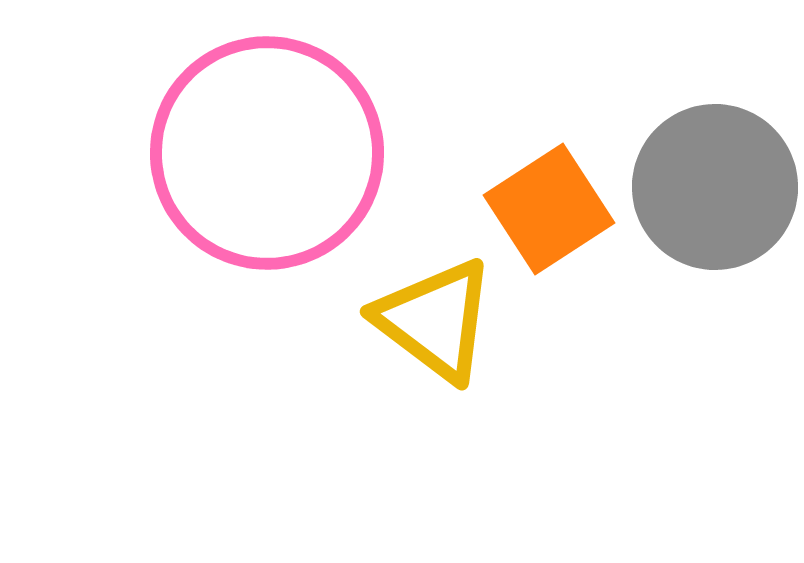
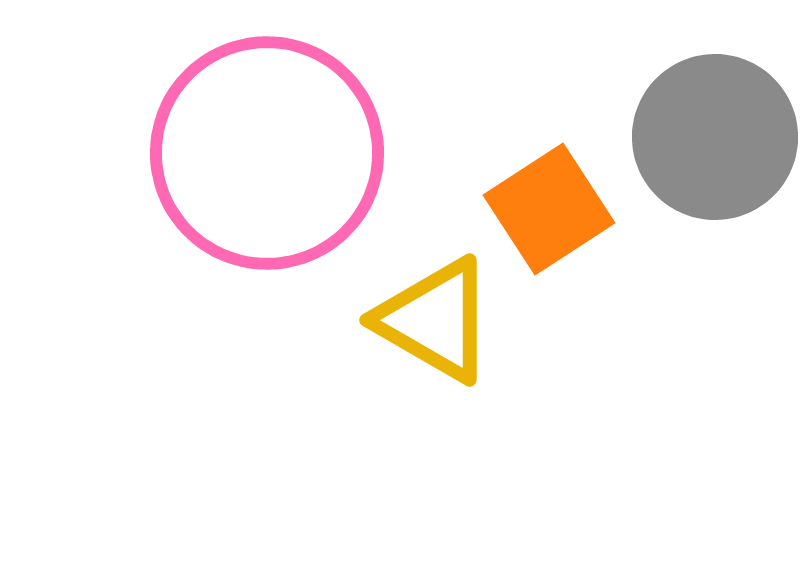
gray circle: moved 50 px up
yellow triangle: rotated 7 degrees counterclockwise
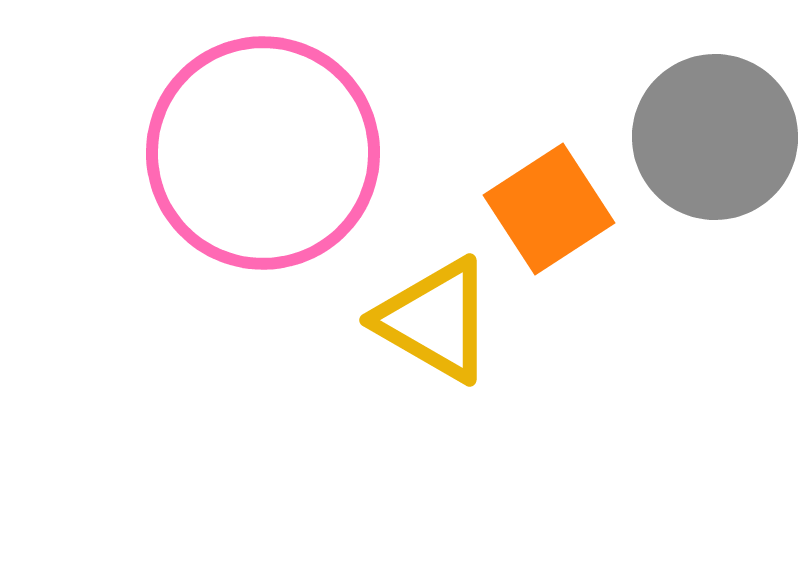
pink circle: moved 4 px left
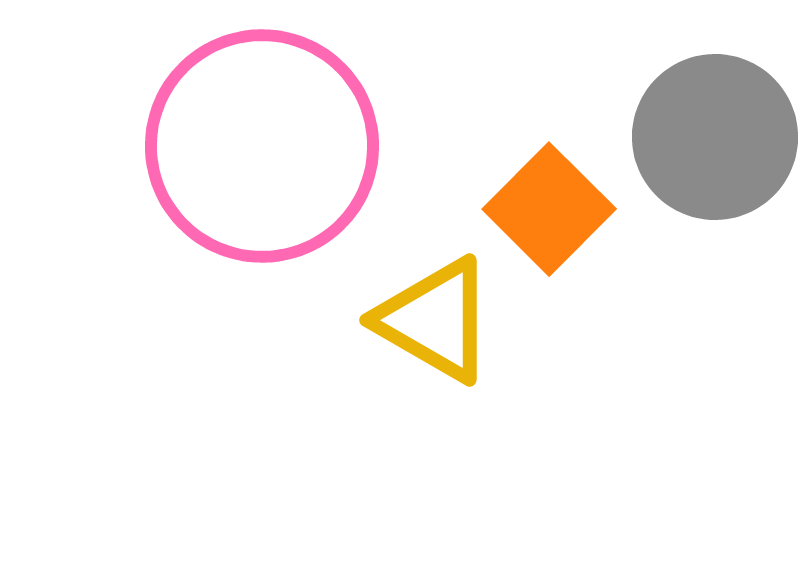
pink circle: moved 1 px left, 7 px up
orange square: rotated 12 degrees counterclockwise
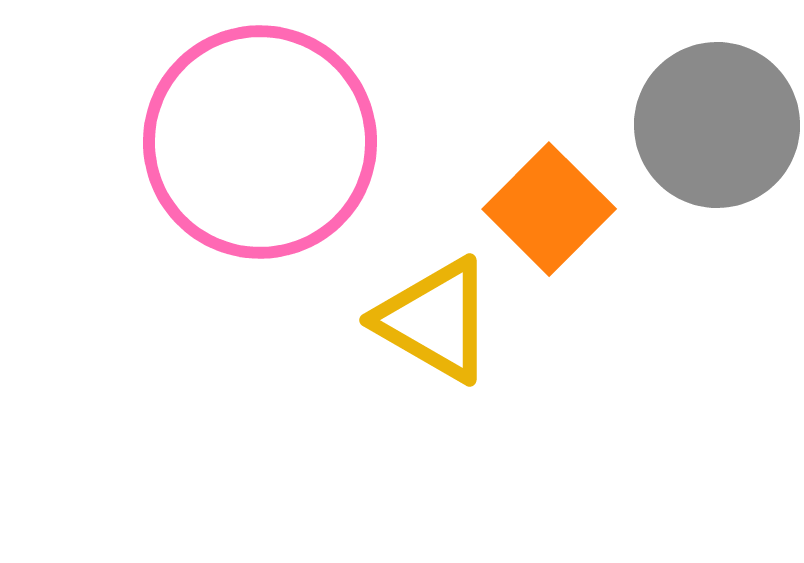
gray circle: moved 2 px right, 12 px up
pink circle: moved 2 px left, 4 px up
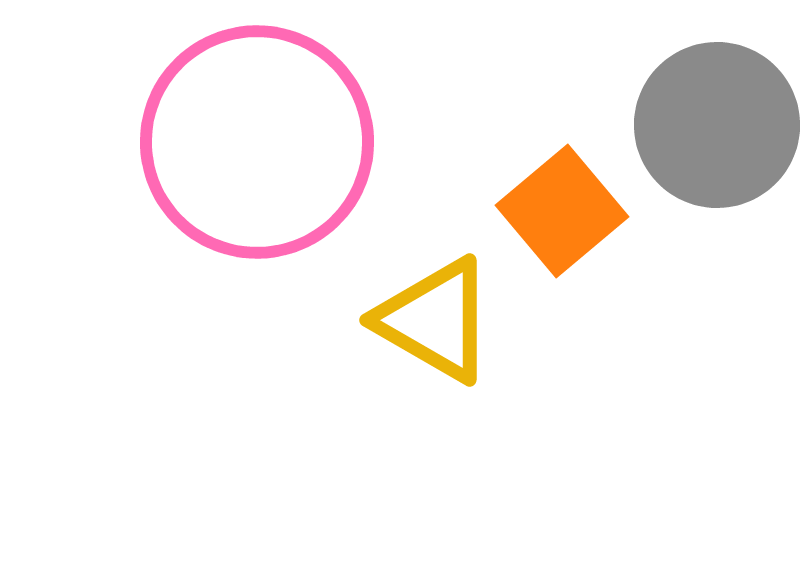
pink circle: moved 3 px left
orange square: moved 13 px right, 2 px down; rotated 5 degrees clockwise
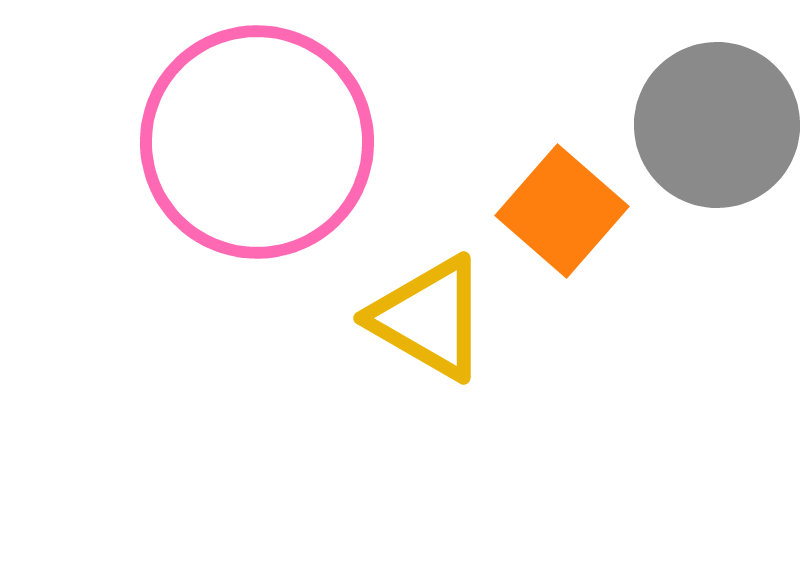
orange square: rotated 9 degrees counterclockwise
yellow triangle: moved 6 px left, 2 px up
